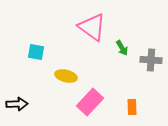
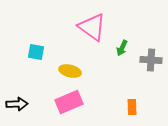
green arrow: rotated 56 degrees clockwise
yellow ellipse: moved 4 px right, 5 px up
pink rectangle: moved 21 px left; rotated 24 degrees clockwise
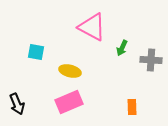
pink triangle: rotated 8 degrees counterclockwise
black arrow: rotated 70 degrees clockwise
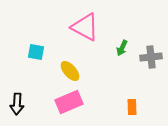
pink triangle: moved 7 px left
gray cross: moved 3 px up; rotated 10 degrees counterclockwise
yellow ellipse: rotated 35 degrees clockwise
black arrow: rotated 25 degrees clockwise
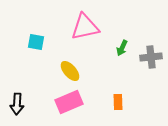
pink triangle: rotated 40 degrees counterclockwise
cyan square: moved 10 px up
orange rectangle: moved 14 px left, 5 px up
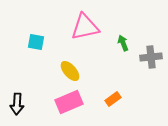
green arrow: moved 1 px right, 5 px up; rotated 133 degrees clockwise
orange rectangle: moved 5 px left, 3 px up; rotated 56 degrees clockwise
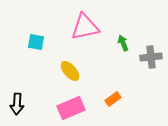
pink rectangle: moved 2 px right, 6 px down
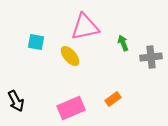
yellow ellipse: moved 15 px up
black arrow: moved 1 px left, 3 px up; rotated 30 degrees counterclockwise
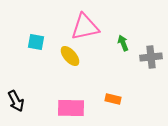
orange rectangle: rotated 49 degrees clockwise
pink rectangle: rotated 24 degrees clockwise
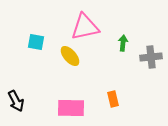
green arrow: rotated 28 degrees clockwise
orange rectangle: rotated 63 degrees clockwise
